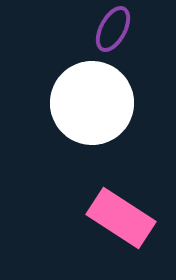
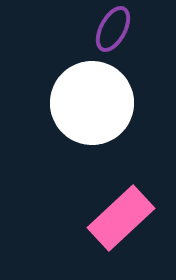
pink rectangle: rotated 76 degrees counterclockwise
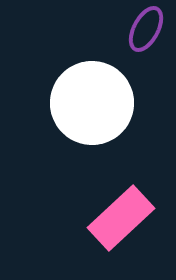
purple ellipse: moved 33 px right
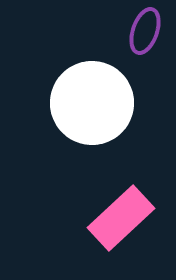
purple ellipse: moved 1 px left, 2 px down; rotated 9 degrees counterclockwise
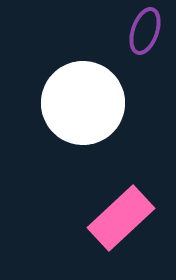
white circle: moved 9 px left
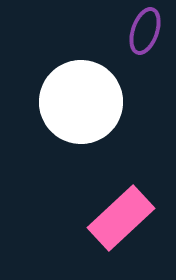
white circle: moved 2 px left, 1 px up
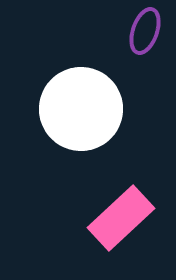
white circle: moved 7 px down
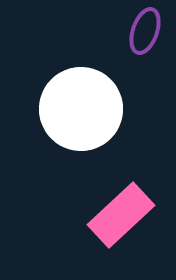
pink rectangle: moved 3 px up
